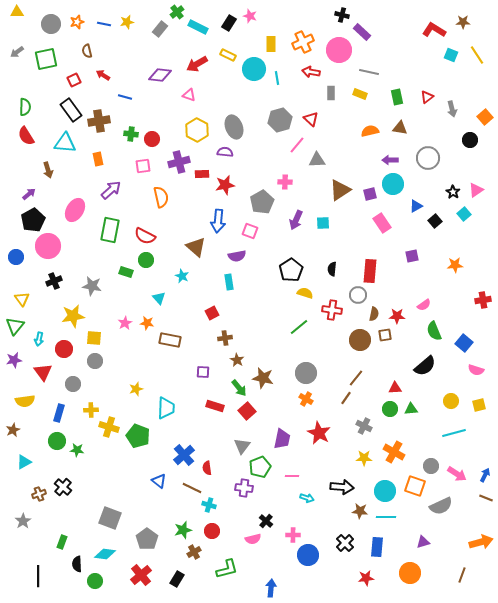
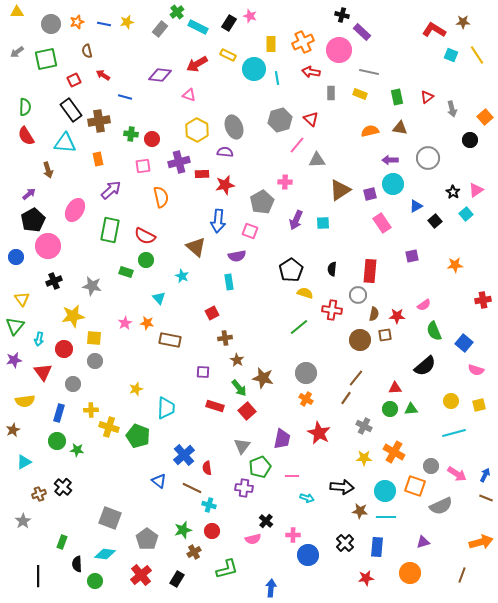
cyan square at (464, 214): moved 2 px right
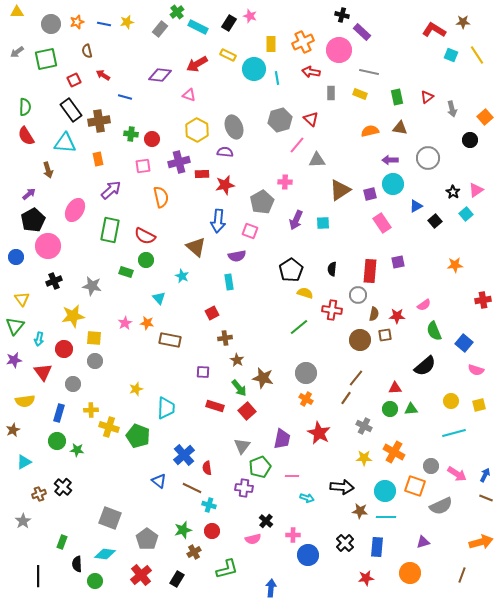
purple square at (412, 256): moved 14 px left, 6 px down
